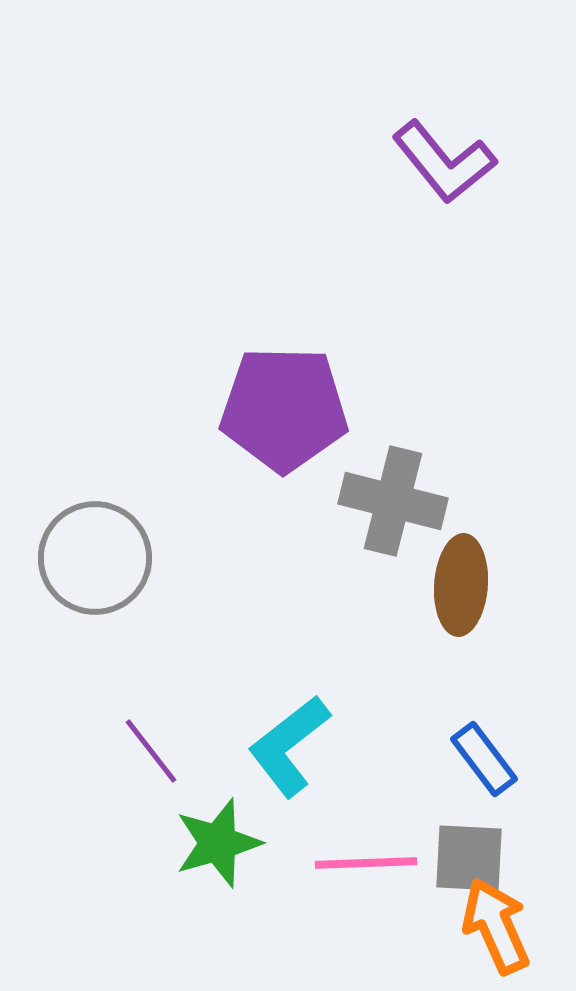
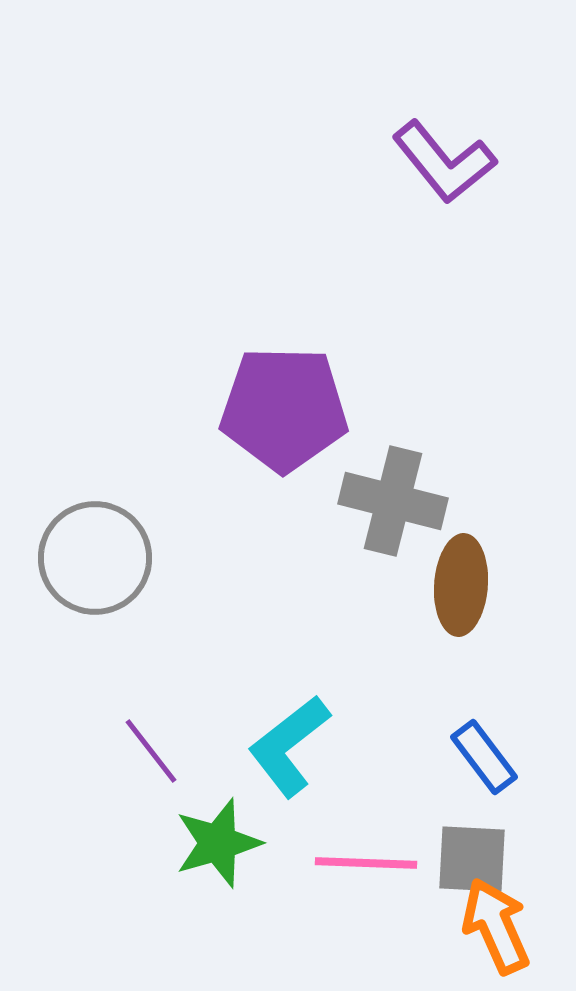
blue rectangle: moved 2 px up
gray square: moved 3 px right, 1 px down
pink line: rotated 4 degrees clockwise
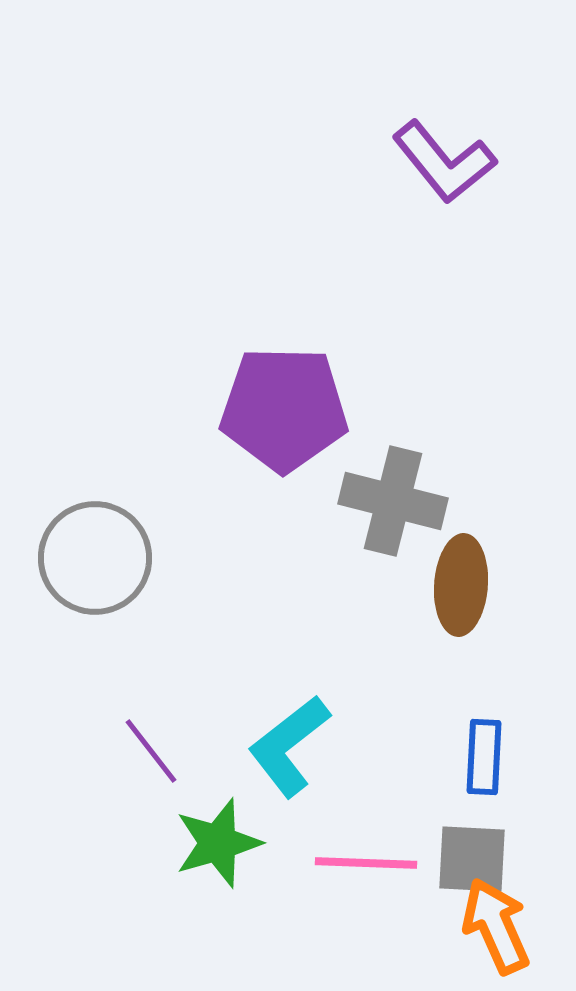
blue rectangle: rotated 40 degrees clockwise
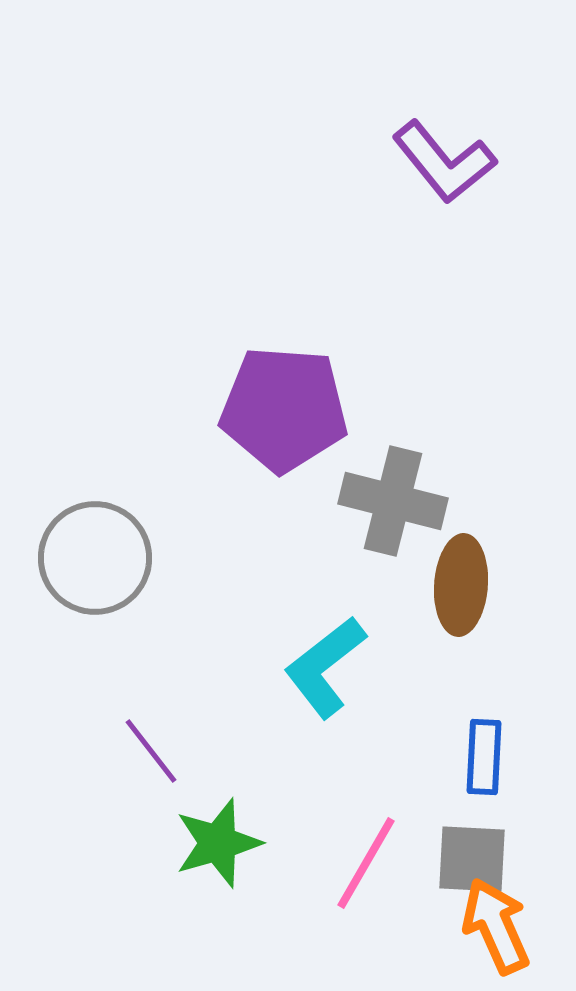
purple pentagon: rotated 3 degrees clockwise
cyan L-shape: moved 36 px right, 79 px up
pink line: rotated 62 degrees counterclockwise
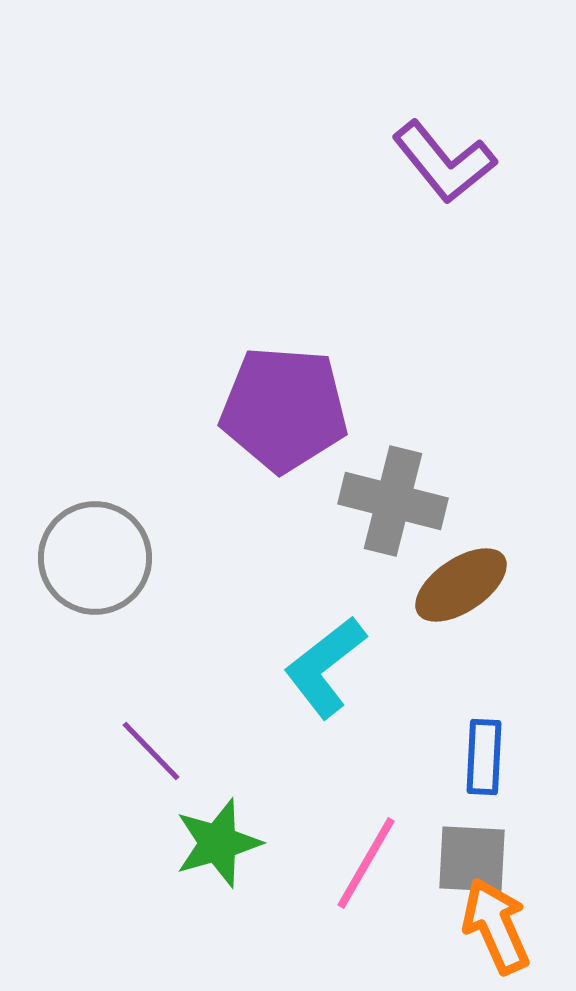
brown ellipse: rotated 52 degrees clockwise
purple line: rotated 6 degrees counterclockwise
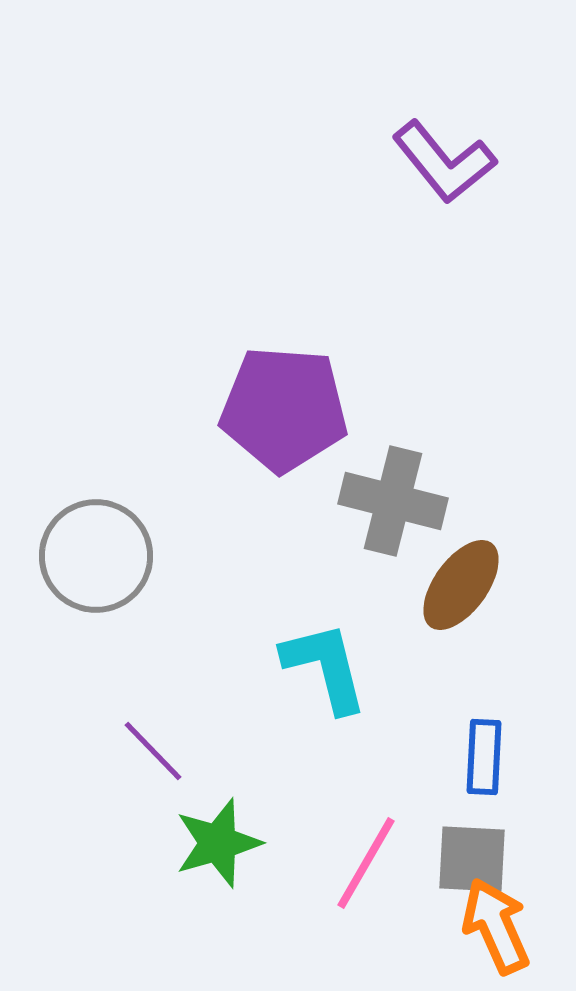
gray circle: moved 1 px right, 2 px up
brown ellipse: rotated 20 degrees counterclockwise
cyan L-shape: rotated 114 degrees clockwise
purple line: moved 2 px right
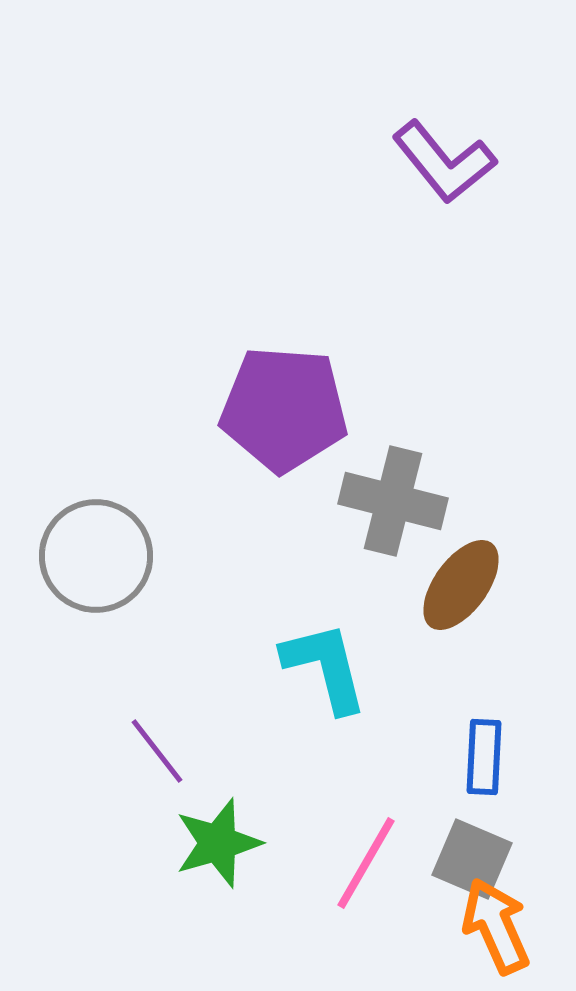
purple line: moved 4 px right; rotated 6 degrees clockwise
gray square: rotated 20 degrees clockwise
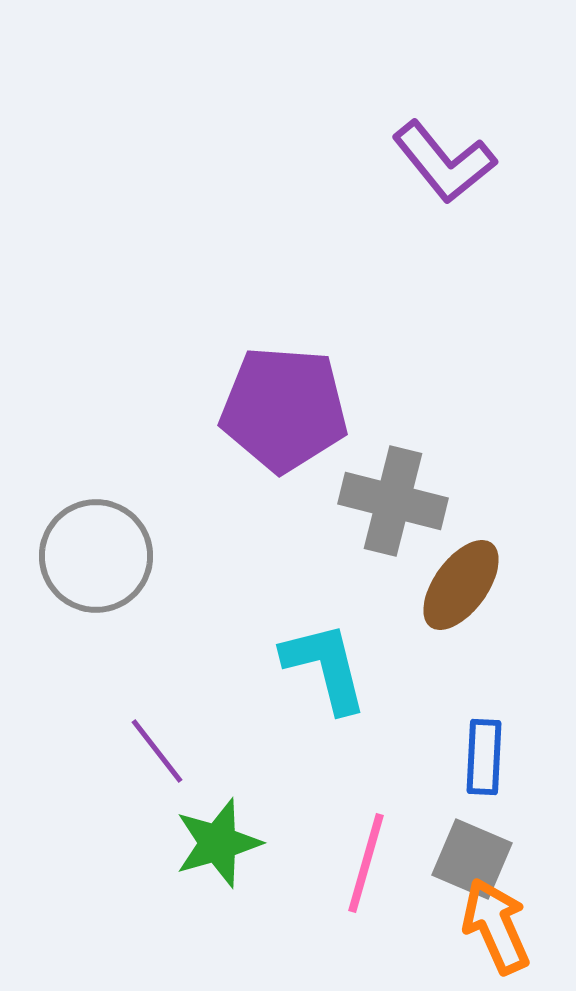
pink line: rotated 14 degrees counterclockwise
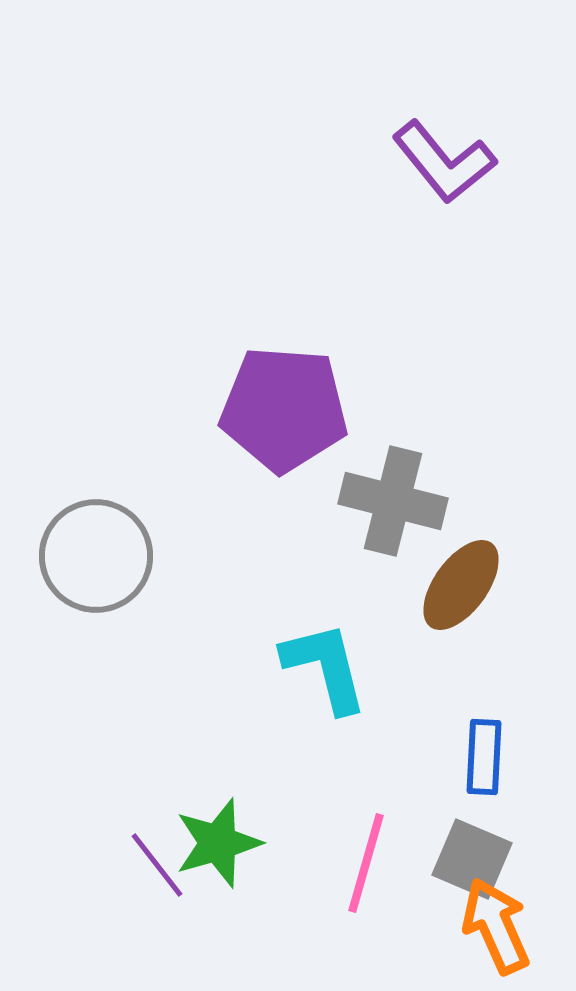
purple line: moved 114 px down
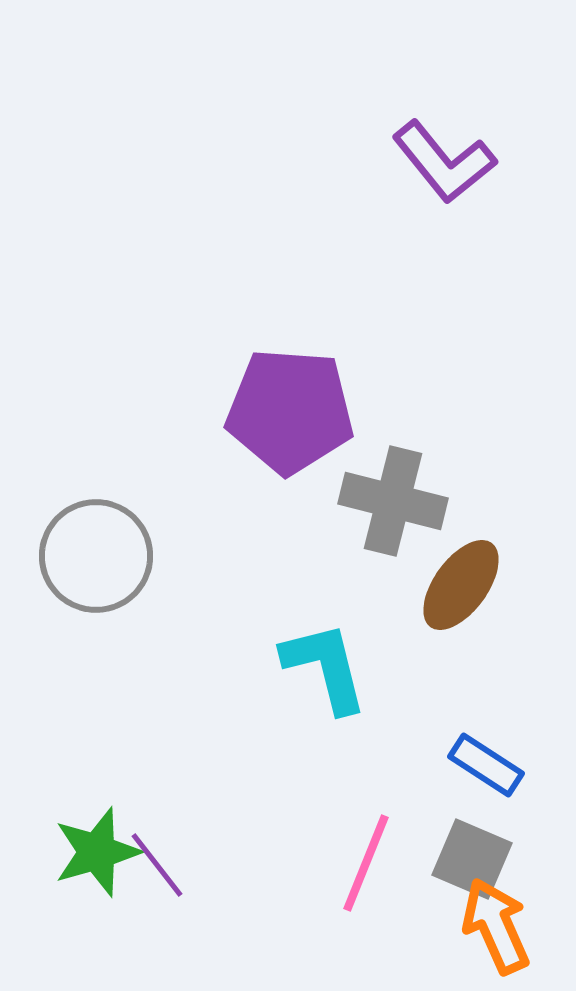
purple pentagon: moved 6 px right, 2 px down
blue rectangle: moved 2 px right, 8 px down; rotated 60 degrees counterclockwise
green star: moved 121 px left, 9 px down
pink line: rotated 6 degrees clockwise
